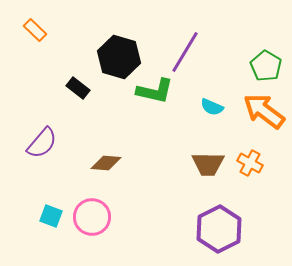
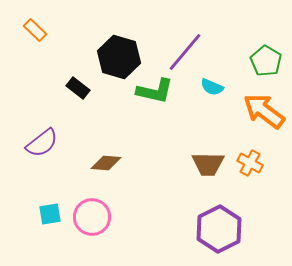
purple line: rotated 9 degrees clockwise
green pentagon: moved 5 px up
cyan semicircle: moved 20 px up
purple semicircle: rotated 12 degrees clockwise
cyan square: moved 1 px left, 2 px up; rotated 30 degrees counterclockwise
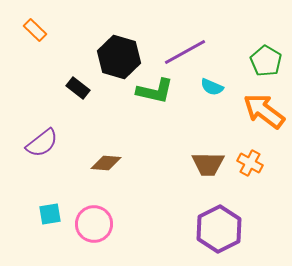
purple line: rotated 21 degrees clockwise
pink circle: moved 2 px right, 7 px down
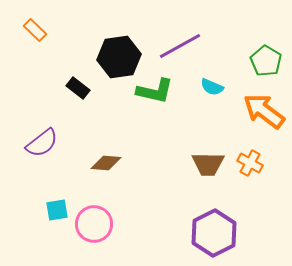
purple line: moved 5 px left, 6 px up
black hexagon: rotated 24 degrees counterclockwise
cyan square: moved 7 px right, 4 px up
purple hexagon: moved 5 px left, 4 px down
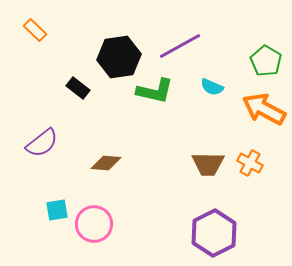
orange arrow: moved 2 px up; rotated 9 degrees counterclockwise
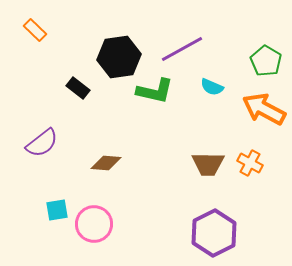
purple line: moved 2 px right, 3 px down
